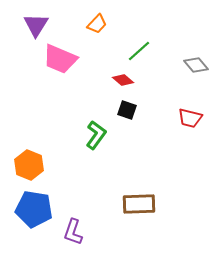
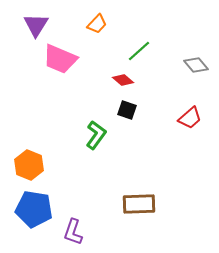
red trapezoid: rotated 55 degrees counterclockwise
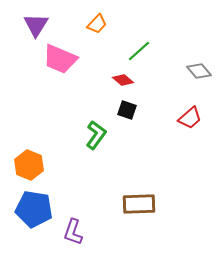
gray diamond: moved 3 px right, 6 px down
